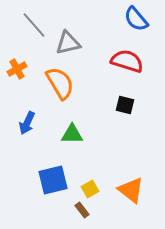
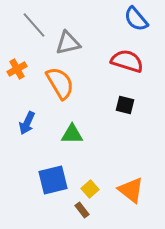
yellow square: rotated 12 degrees counterclockwise
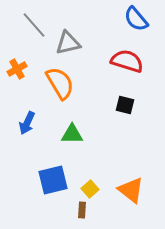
brown rectangle: rotated 42 degrees clockwise
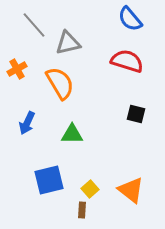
blue semicircle: moved 6 px left
black square: moved 11 px right, 9 px down
blue square: moved 4 px left
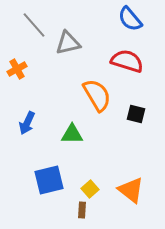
orange semicircle: moved 37 px right, 12 px down
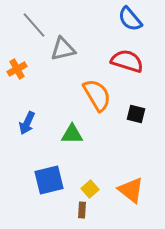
gray triangle: moved 5 px left, 6 px down
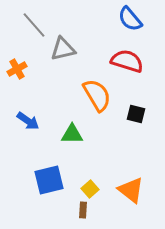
blue arrow: moved 1 px right, 2 px up; rotated 80 degrees counterclockwise
brown rectangle: moved 1 px right
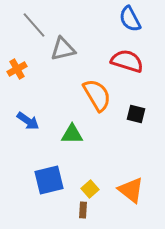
blue semicircle: rotated 12 degrees clockwise
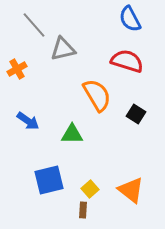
black square: rotated 18 degrees clockwise
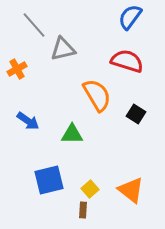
blue semicircle: moved 2 px up; rotated 64 degrees clockwise
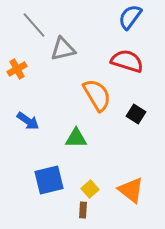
green triangle: moved 4 px right, 4 px down
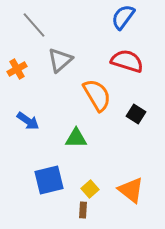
blue semicircle: moved 7 px left
gray triangle: moved 3 px left, 11 px down; rotated 28 degrees counterclockwise
